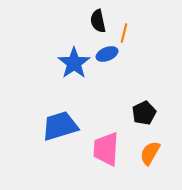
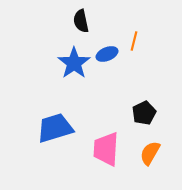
black semicircle: moved 17 px left
orange line: moved 10 px right, 8 px down
blue trapezoid: moved 5 px left, 2 px down
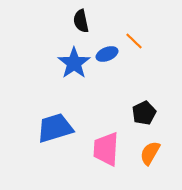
orange line: rotated 60 degrees counterclockwise
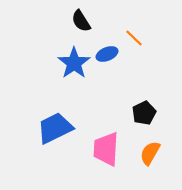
black semicircle: rotated 20 degrees counterclockwise
orange line: moved 3 px up
blue trapezoid: rotated 9 degrees counterclockwise
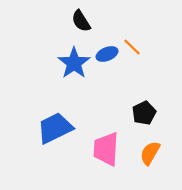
orange line: moved 2 px left, 9 px down
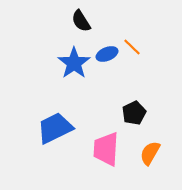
black pentagon: moved 10 px left
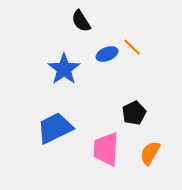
blue star: moved 10 px left, 6 px down
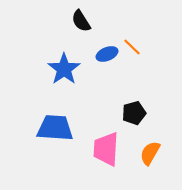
black pentagon: rotated 10 degrees clockwise
blue trapezoid: rotated 30 degrees clockwise
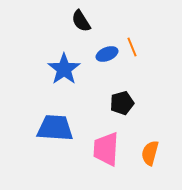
orange line: rotated 24 degrees clockwise
black pentagon: moved 12 px left, 10 px up
orange semicircle: rotated 15 degrees counterclockwise
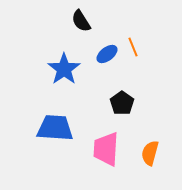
orange line: moved 1 px right
blue ellipse: rotated 15 degrees counterclockwise
black pentagon: rotated 20 degrees counterclockwise
